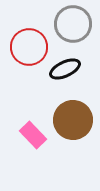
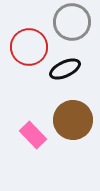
gray circle: moved 1 px left, 2 px up
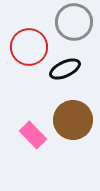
gray circle: moved 2 px right
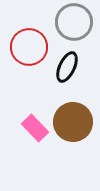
black ellipse: moved 2 px right, 2 px up; rotated 40 degrees counterclockwise
brown circle: moved 2 px down
pink rectangle: moved 2 px right, 7 px up
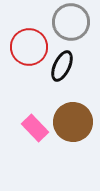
gray circle: moved 3 px left
black ellipse: moved 5 px left, 1 px up
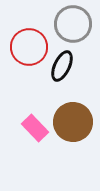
gray circle: moved 2 px right, 2 px down
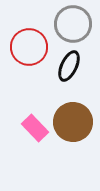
black ellipse: moved 7 px right
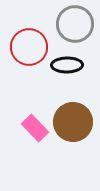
gray circle: moved 2 px right
black ellipse: moved 2 px left, 1 px up; rotated 64 degrees clockwise
